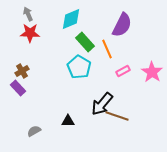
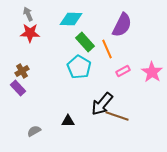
cyan diamond: rotated 25 degrees clockwise
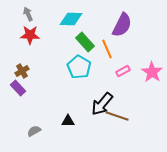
red star: moved 2 px down
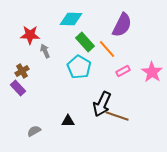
gray arrow: moved 17 px right, 37 px down
orange line: rotated 18 degrees counterclockwise
black arrow: rotated 15 degrees counterclockwise
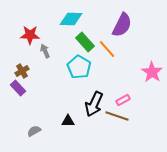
pink rectangle: moved 29 px down
black arrow: moved 8 px left
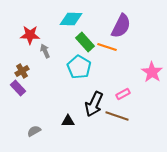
purple semicircle: moved 1 px left, 1 px down
orange line: moved 2 px up; rotated 30 degrees counterclockwise
pink rectangle: moved 6 px up
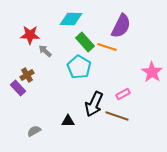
gray arrow: rotated 24 degrees counterclockwise
brown cross: moved 5 px right, 4 px down
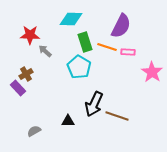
green rectangle: rotated 24 degrees clockwise
brown cross: moved 1 px left, 1 px up
pink rectangle: moved 5 px right, 42 px up; rotated 32 degrees clockwise
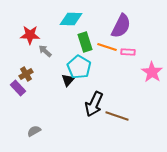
black triangle: moved 41 px up; rotated 48 degrees counterclockwise
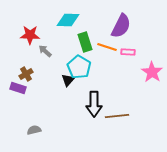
cyan diamond: moved 3 px left, 1 px down
purple rectangle: rotated 28 degrees counterclockwise
black arrow: rotated 25 degrees counterclockwise
brown line: rotated 25 degrees counterclockwise
gray semicircle: moved 1 px up; rotated 16 degrees clockwise
